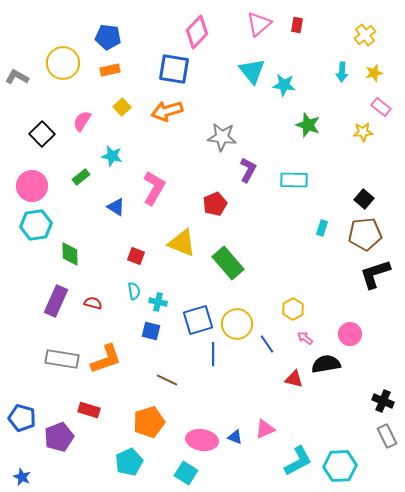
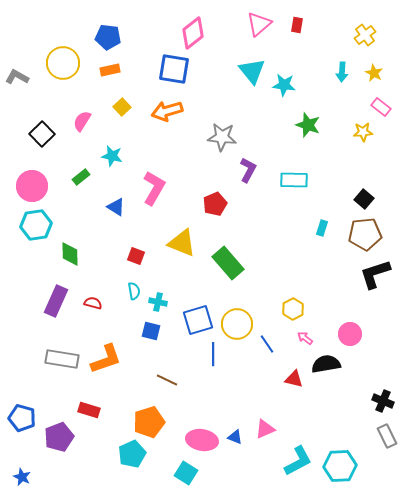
pink diamond at (197, 32): moved 4 px left, 1 px down; rotated 8 degrees clockwise
yellow star at (374, 73): rotated 30 degrees counterclockwise
cyan pentagon at (129, 462): moved 3 px right, 8 px up
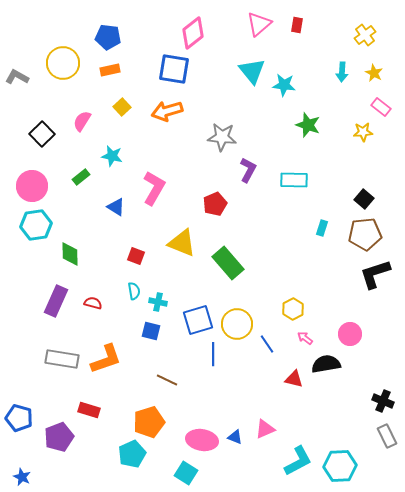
blue pentagon at (22, 418): moved 3 px left
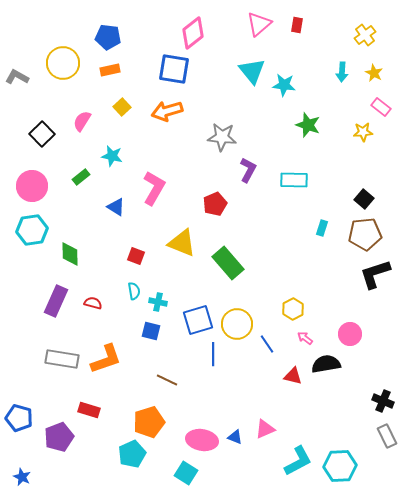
cyan hexagon at (36, 225): moved 4 px left, 5 px down
red triangle at (294, 379): moved 1 px left, 3 px up
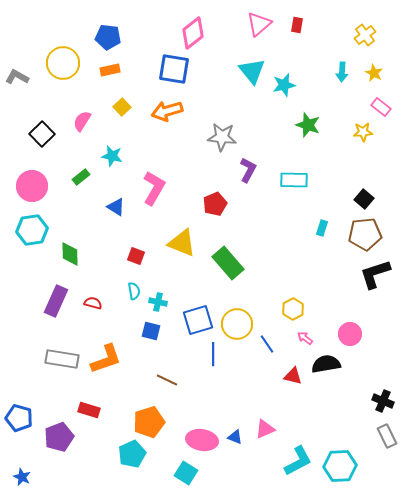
cyan star at (284, 85): rotated 20 degrees counterclockwise
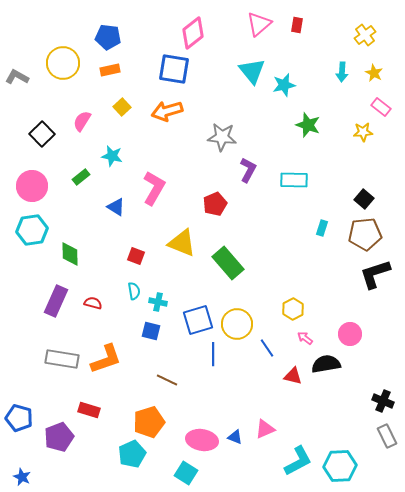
blue line at (267, 344): moved 4 px down
